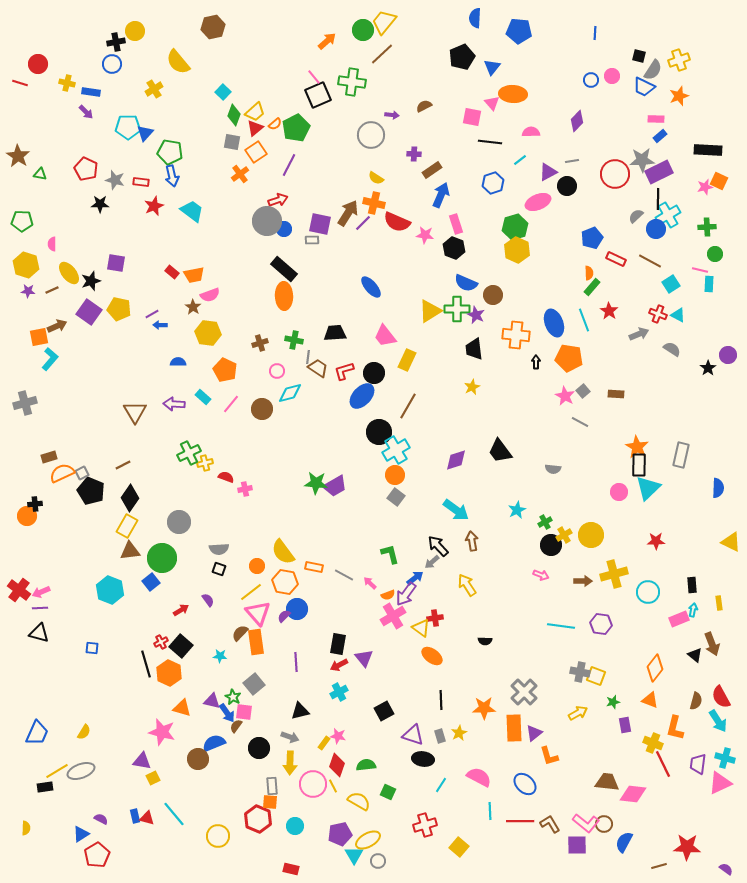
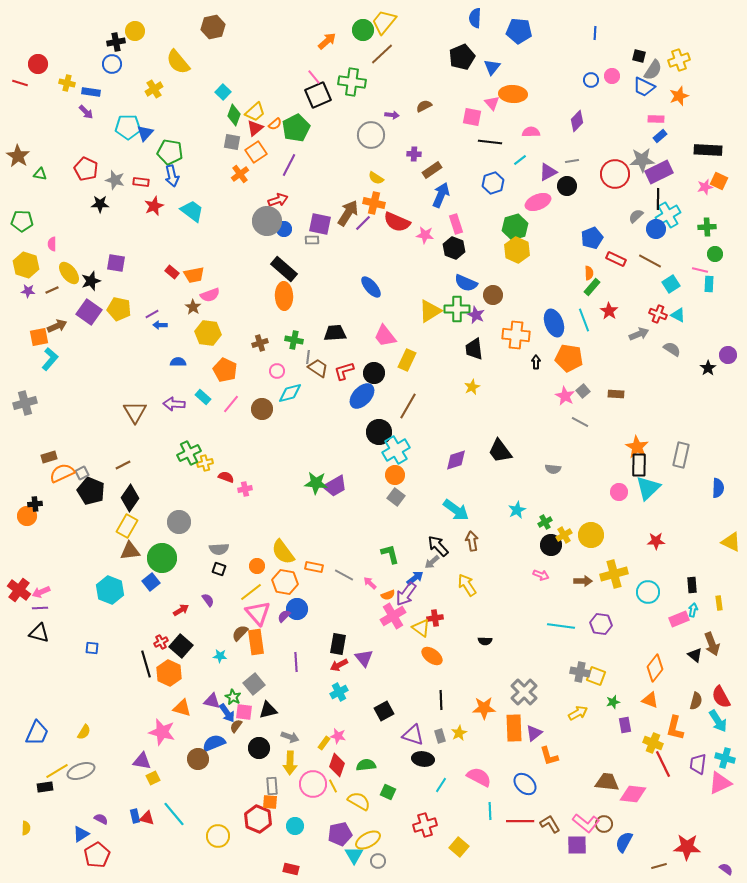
black triangle at (300, 711): moved 32 px left, 1 px up
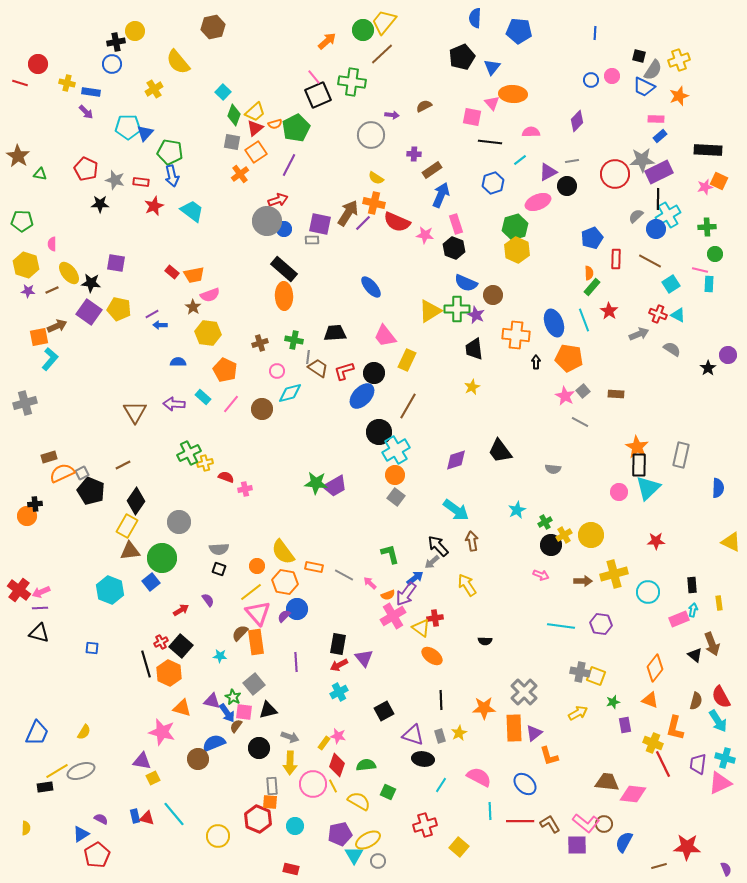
orange semicircle at (275, 124): rotated 24 degrees clockwise
red rectangle at (616, 259): rotated 66 degrees clockwise
black star at (91, 281): moved 2 px down; rotated 24 degrees clockwise
black diamond at (130, 498): moved 6 px right, 3 px down
purple semicircle at (726, 869): rotated 32 degrees clockwise
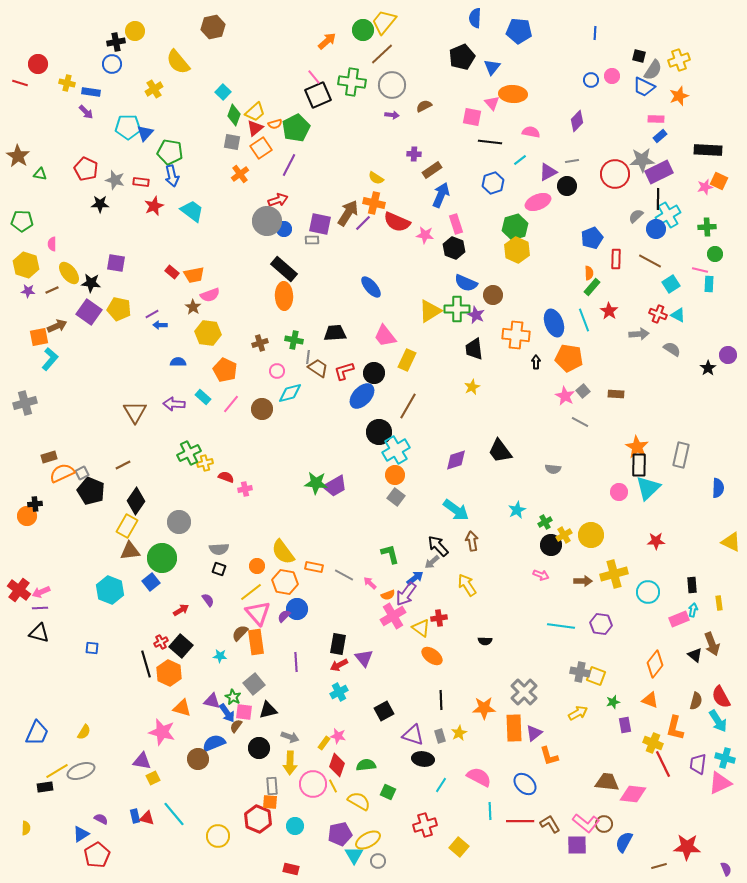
pink semicircle at (531, 132): rotated 12 degrees clockwise
gray circle at (371, 135): moved 21 px right, 50 px up
orange square at (256, 152): moved 5 px right, 4 px up
gray arrow at (639, 334): rotated 18 degrees clockwise
red cross at (435, 618): moved 4 px right
orange diamond at (655, 668): moved 4 px up
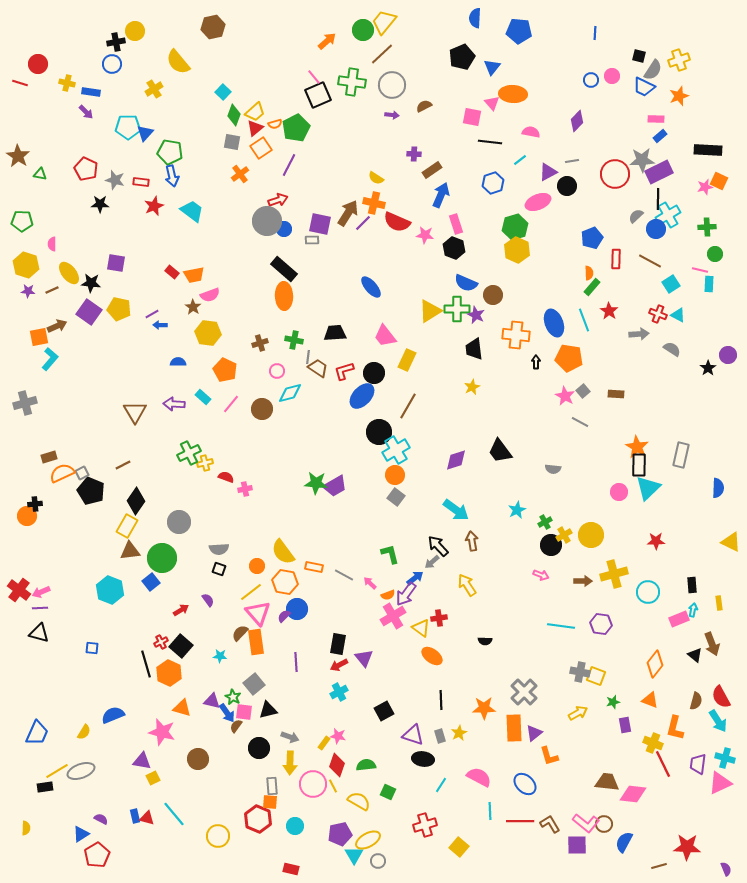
blue semicircle at (214, 743): moved 101 px left, 28 px up
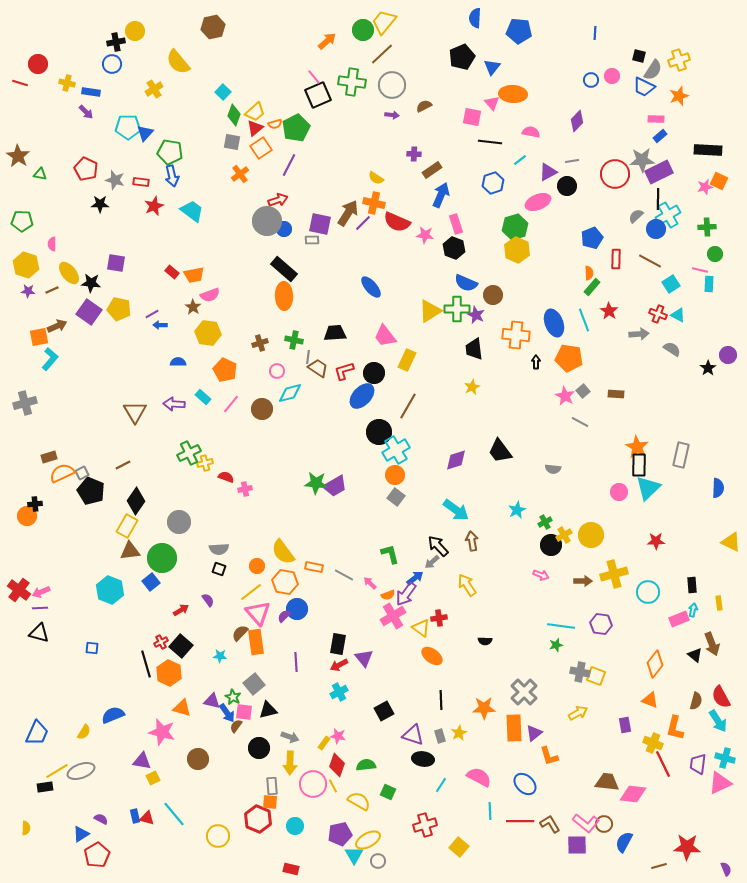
green star at (613, 702): moved 57 px left, 57 px up
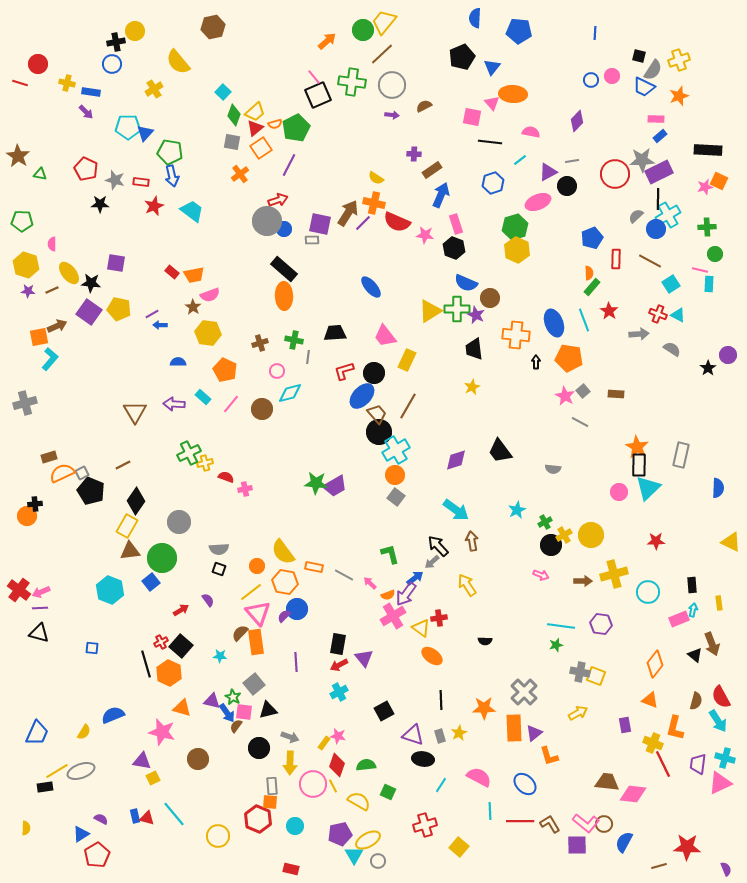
brown circle at (493, 295): moved 3 px left, 3 px down
brown trapezoid at (318, 368): moved 59 px right, 46 px down; rotated 15 degrees clockwise
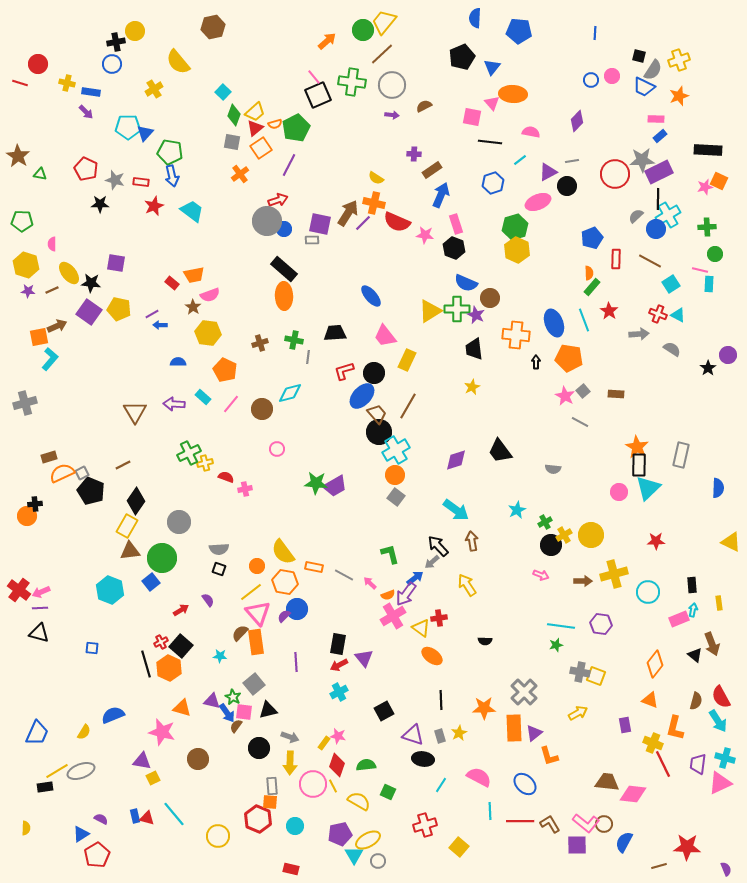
red rectangle at (172, 272): moved 11 px down
blue ellipse at (371, 287): moved 9 px down
pink circle at (277, 371): moved 78 px down
orange hexagon at (169, 673): moved 5 px up
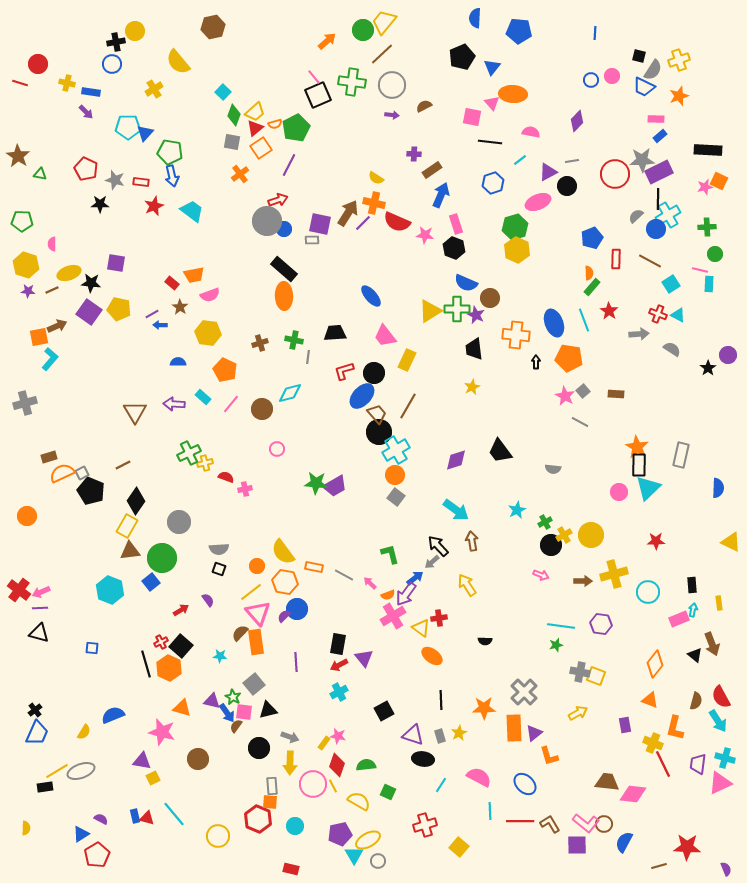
yellow ellipse at (69, 273): rotated 70 degrees counterclockwise
brown star at (193, 307): moved 13 px left
black cross at (35, 504): moved 206 px down; rotated 32 degrees counterclockwise
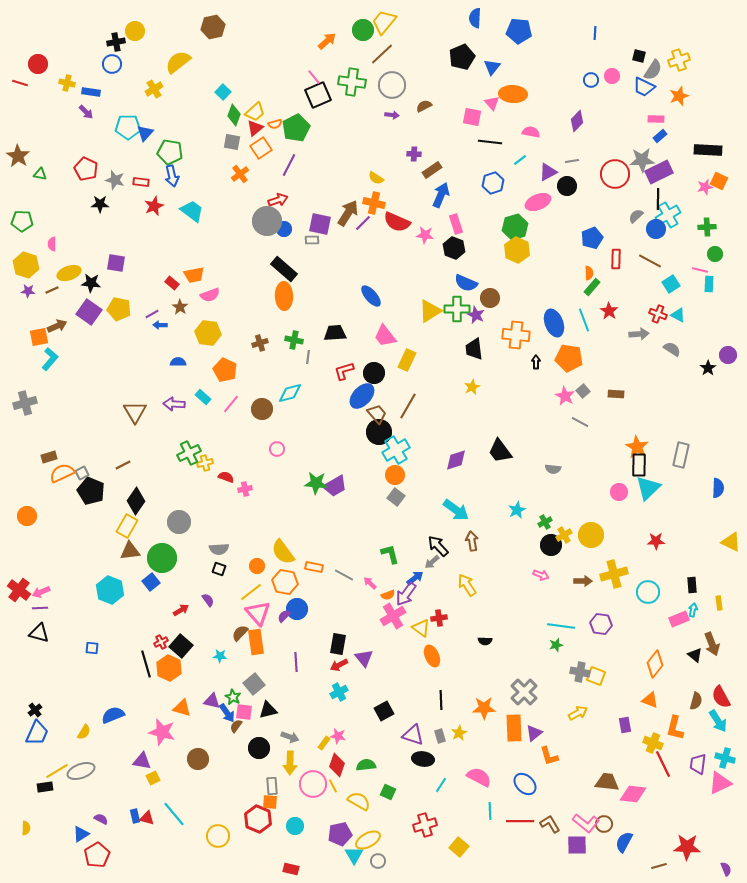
yellow semicircle at (178, 62): rotated 92 degrees clockwise
orange ellipse at (432, 656): rotated 30 degrees clockwise
